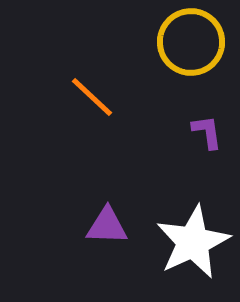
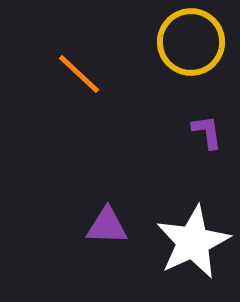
orange line: moved 13 px left, 23 px up
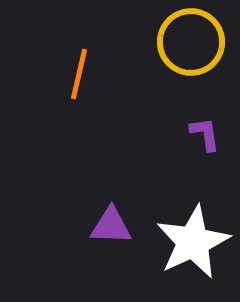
orange line: rotated 60 degrees clockwise
purple L-shape: moved 2 px left, 2 px down
purple triangle: moved 4 px right
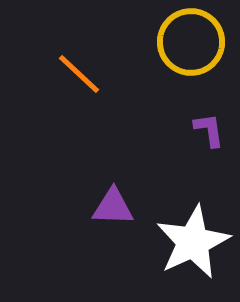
orange line: rotated 60 degrees counterclockwise
purple L-shape: moved 4 px right, 4 px up
purple triangle: moved 2 px right, 19 px up
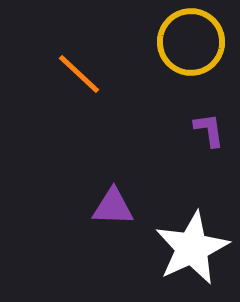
white star: moved 1 px left, 6 px down
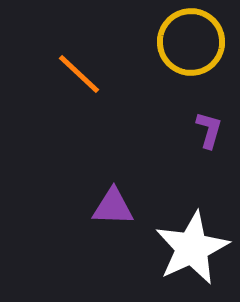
purple L-shape: rotated 24 degrees clockwise
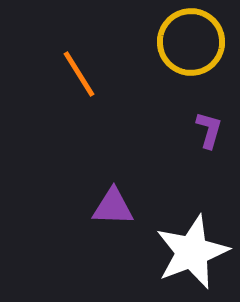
orange line: rotated 15 degrees clockwise
white star: moved 4 px down; rotated 4 degrees clockwise
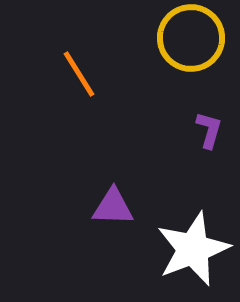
yellow circle: moved 4 px up
white star: moved 1 px right, 3 px up
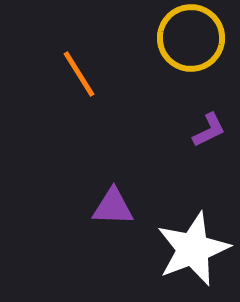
purple L-shape: rotated 48 degrees clockwise
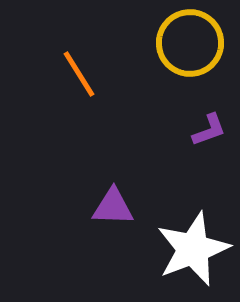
yellow circle: moved 1 px left, 5 px down
purple L-shape: rotated 6 degrees clockwise
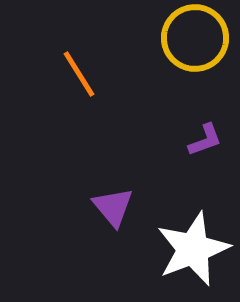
yellow circle: moved 5 px right, 5 px up
purple L-shape: moved 4 px left, 10 px down
purple triangle: rotated 48 degrees clockwise
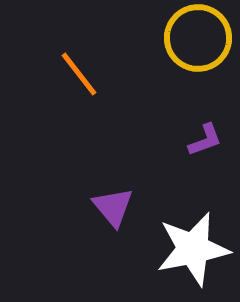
yellow circle: moved 3 px right
orange line: rotated 6 degrees counterclockwise
white star: rotated 10 degrees clockwise
